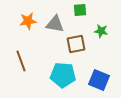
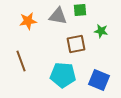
gray triangle: moved 3 px right, 8 px up
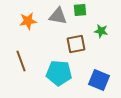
cyan pentagon: moved 4 px left, 2 px up
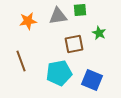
gray triangle: rotated 18 degrees counterclockwise
green star: moved 2 px left, 2 px down; rotated 16 degrees clockwise
brown square: moved 2 px left
cyan pentagon: rotated 15 degrees counterclockwise
blue square: moved 7 px left
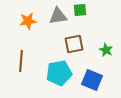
green star: moved 7 px right, 17 px down
brown line: rotated 25 degrees clockwise
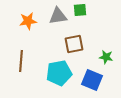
green star: moved 7 px down; rotated 16 degrees counterclockwise
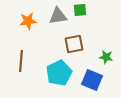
cyan pentagon: rotated 15 degrees counterclockwise
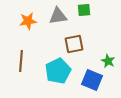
green square: moved 4 px right
green star: moved 2 px right, 4 px down; rotated 16 degrees clockwise
cyan pentagon: moved 1 px left, 2 px up
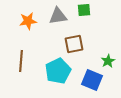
green star: rotated 16 degrees clockwise
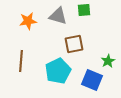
gray triangle: rotated 24 degrees clockwise
